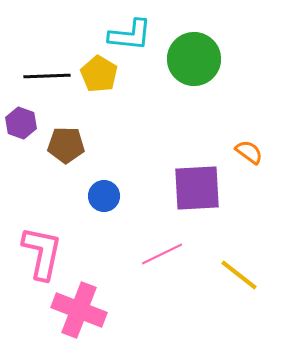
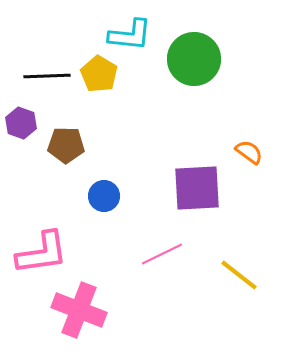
pink L-shape: rotated 70 degrees clockwise
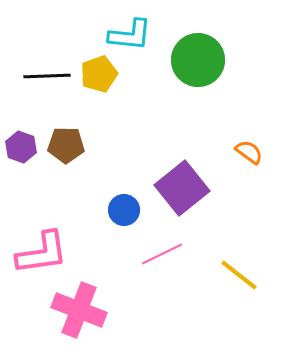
green circle: moved 4 px right, 1 px down
yellow pentagon: rotated 21 degrees clockwise
purple hexagon: moved 24 px down
purple square: moved 15 px left; rotated 36 degrees counterclockwise
blue circle: moved 20 px right, 14 px down
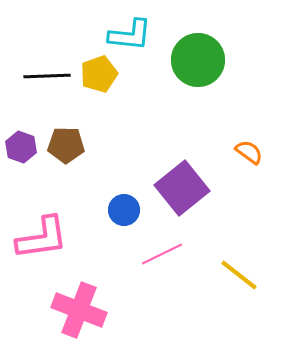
pink L-shape: moved 15 px up
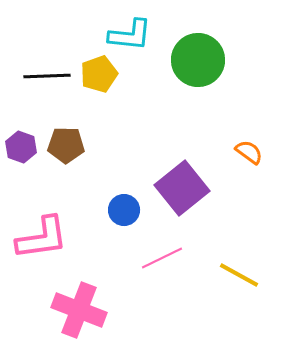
pink line: moved 4 px down
yellow line: rotated 9 degrees counterclockwise
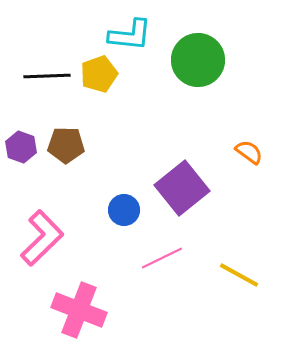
pink L-shape: rotated 36 degrees counterclockwise
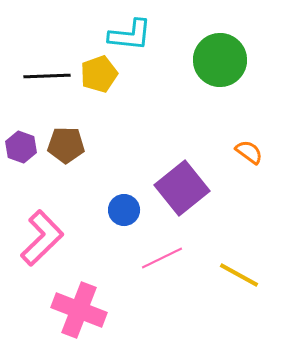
green circle: moved 22 px right
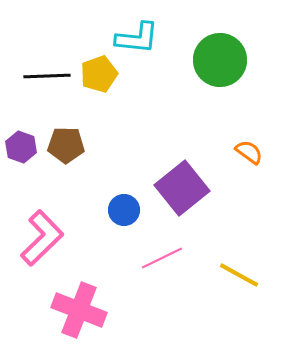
cyan L-shape: moved 7 px right, 3 px down
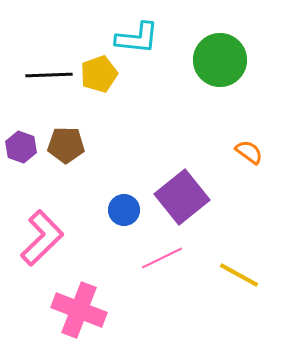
black line: moved 2 px right, 1 px up
purple square: moved 9 px down
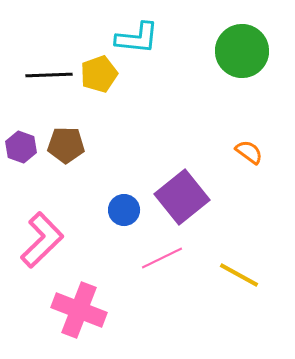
green circle: moved 22 px right, 9 px up
pink L-shape: moved 2 px down
